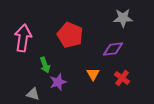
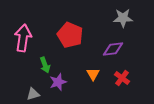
gray triangle: rotated 32 degrees counterclockwise
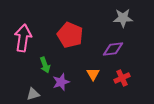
red cross: rotated 28 degrees clockwise
purple star: moved 3 px right
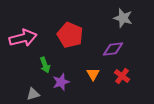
gray star: rotated 18 degrees clockwise
pink arrow: rotated 68 degrees clockwise
red cross: moved 2 px up; rotated 28 degrees counterclockwise
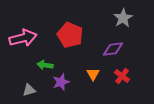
gray star: rotated 24 degrees clockwise
green arrow: rotated 119 degrees clockwise
gray triangle: moved 4 px left, 4 px up
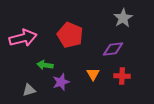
red cross: rotated 35 degrees counterclockwise
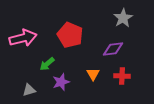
green arrow: moved 2 px right, 1 px up; rotated 49 degrees counterclockwise
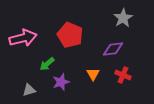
red cross: moved 1 px right, 1 px up; rotated 21 degrees clockwise
